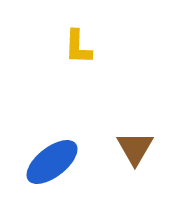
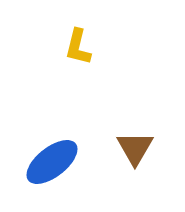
yellow L-shape: rotated 12 degrees clockwise
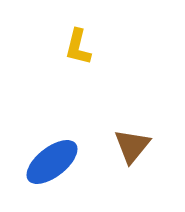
brown triangle: moved 3 px left, 2 px up; rotated 9 degrees clockwise
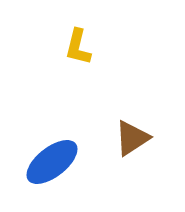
brown triangle: moved 8 px up; rotated 18 degrees clockwise
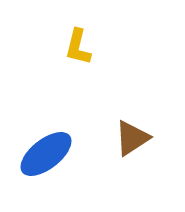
blue ellipse: moved 6 px left, 8 px up
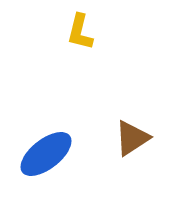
yellow L-shape: moved 2 px right, 15 px up
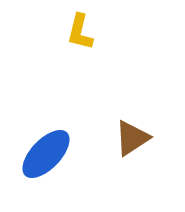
blue ellipse: rotated 8 degrees counterclockwise
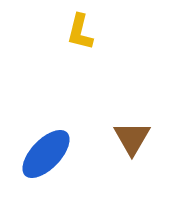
brown triangle: rotated 27 degrees counterclockwise
